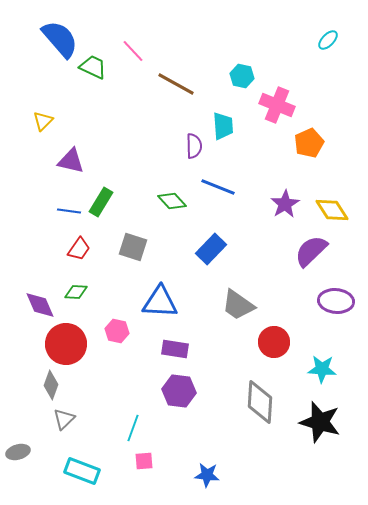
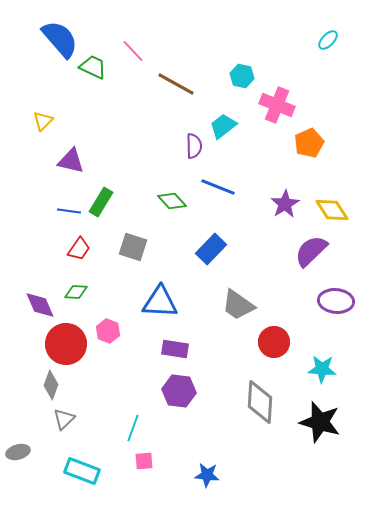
cyan trapezoid at (223, 126): rotated 124 degrees counterclockwise
pink hexagon at (117, 331): moved 9 px left; rotated 10 degrees clockwise
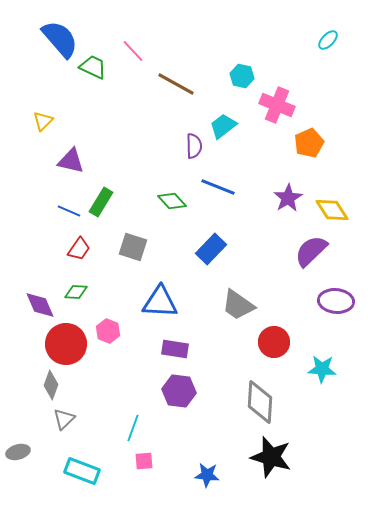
purple star at (285, 204): moved 3 px right, 6 px up
blue line at (69, 211): rotated 15 degrees clockwise
black star at (320, 422): moved 49 px left, 35 px down
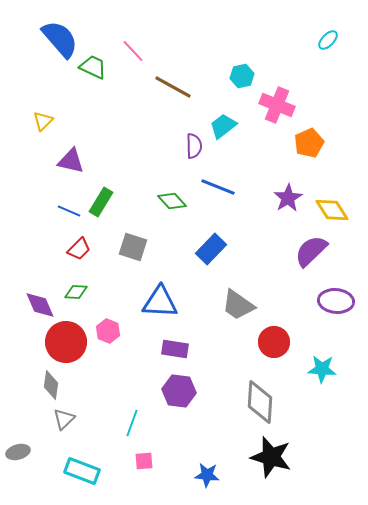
cyan hexagon at (242, 76): rotated 25 degrees counterclockwise
brown line at (176, 84): moved 3 px left, 3 px down
red trapezoid at (79, 249): rotated 10 degrees clockwise
red circle at (66, 344): moved 2 px up
gray diamond at (51, 385): rotated 12 degrees counterclockwise
cyan line at (133, 428): moved 1 px left, 5 px up
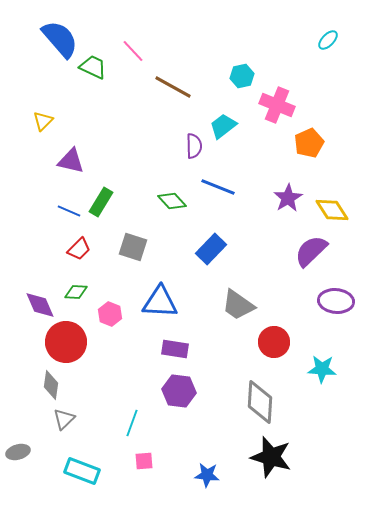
pink hexagon at (108, 331): moved 2 px right, 17 px up
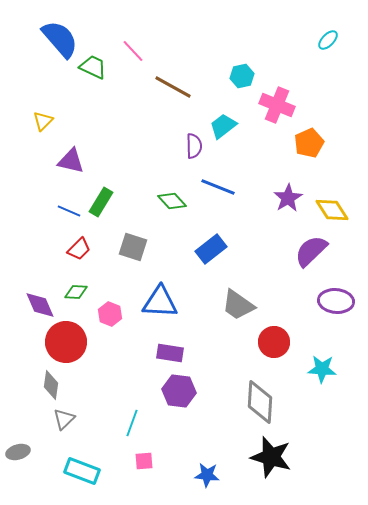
blue rectangle at (211, 249): rotated 8 degrees clockwise
purple rectangle at (175, 349): moved 5 px left, 4 px down
